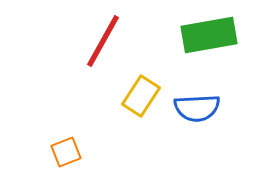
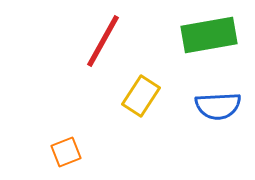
blue semicircle: moved 21 px right, 2 px up
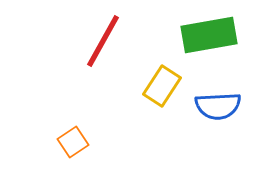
yellow rectangle: moved 21 px right, 10 px up
orange square: moved 7 px right, 10 px up; rotated 12 degrees counterclockwise
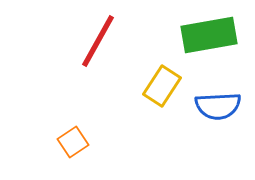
red line: moved 5 px left
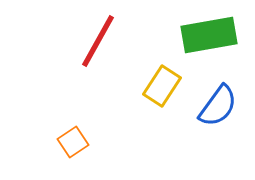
blue semicircle: rotated 51 degrees counterclockwise
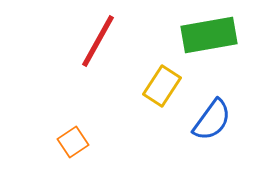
blue semicircle: moved 6 px left, 14 px down
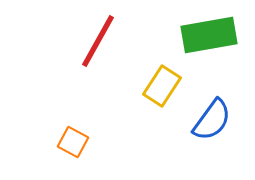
orange square: rotated 28 degrees counterclockwise
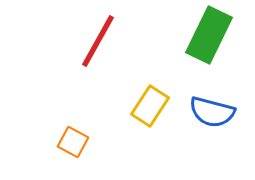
green rectangle: rotated 54 degrees counterclockwise
yellow rectangle: moved 12 px left, 20 px down
blue semicircle: moved 8 px up; rotated 69 degrees clockwise
